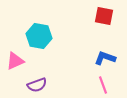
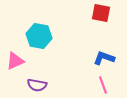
red square: moved 3 px left, 3 px up
blue L-shape: moved 1 px left
purple semicircle: rotated 30 degrees clockwise
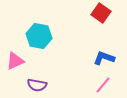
red square: rotated 24 degrees clockwise
pink line: rotated 60 degrees clockwise
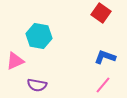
blue L-shape: moved 1 px right, 1 px up
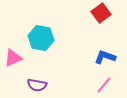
red square: rotated 18 degrees clockwise
cyan hexagon: moved 2 px right, 2 px down
pink triangle: moved 2 px left, 3 px up
pink line: moved 1 px right
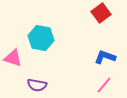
pink triangle: rotated 42 degrees clockwise
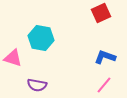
red square: rotated 12 degrees clockwise
